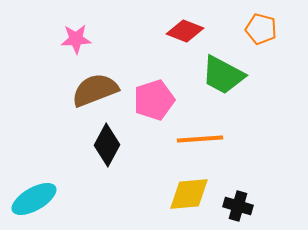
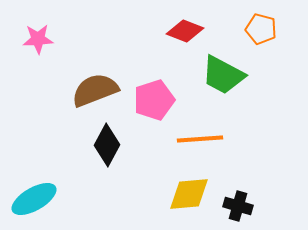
pink star: moved 38 px left
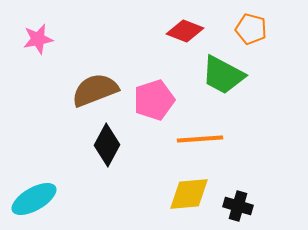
orange pentagon: moved 10 px left
pink star: rotated 8 degrees counterclockwise
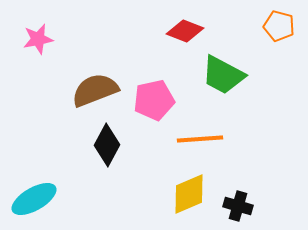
orange pentagon: moved 28 px right, 3 px up
pink pentagon: rotated 6 degrees clockwise
yellow diamond: rotated 18 degrees counterclockwise
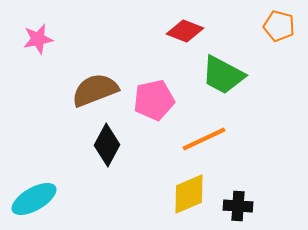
orange line: moved 4 px right; rotated 21 degrees counterclockwise
black cross: rotated 12 degrees counterclockwise
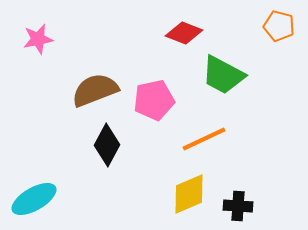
red diamond: moved 1 px left, 2 px down
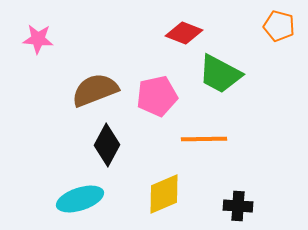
pink star: rotated 16 degrees clockwise
green trapezoid: moved 3 px left, 1 px up
pink pentagon: moved 3 px right, 4 px up
orange line: rotated 24 degrees clockwise
yellow diamond: moved 25 px left
cyan ellipse: moved 46 px right; rotated 12 degrees clockwise
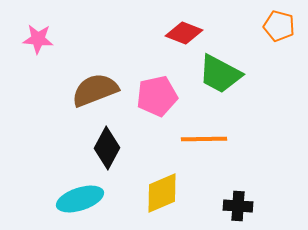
black diamond: moved 3 px down
yellow diamond: moved 2 px left, 1 px up
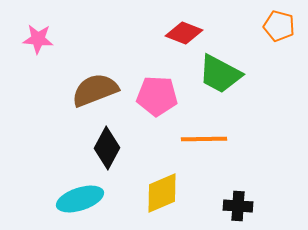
pink pentagon: rotated 15 degrees clockwise
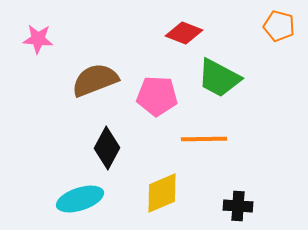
green trapezoid: moved 1 px left, 4 px down
brown semicircle: moved 10 px up
